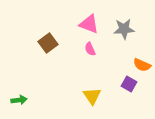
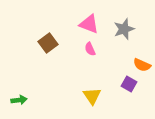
gray star: rotated 15 degrees counterclockwise
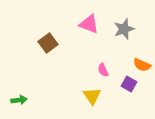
pink semicircle: moved 13 px right, 21 px down
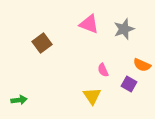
brown square: moved 6 px left
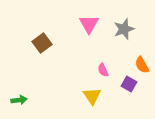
pink triangle: rotated 40 degrees clockwise
orange semicircle: rotated 36 degrees clockwise
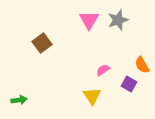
pink triangle: moved 4 px up
gray star: moved 6 px left, 9 px up
pink semicircle: rotated 80 degrees clockwise
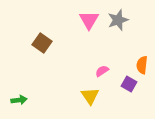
brown square: rotated 18 degrees counterclockwise
orange semicircle: rotated 36 degrees clockwise
pink semicircle: moved 1 px left, 1 px down
yellow triangle: moved 2 px left
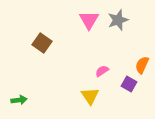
orange semicircle: rotated 18 degrees clockwise
